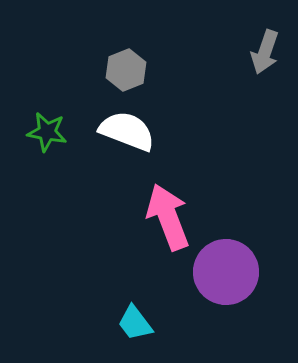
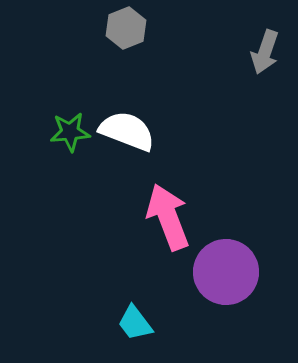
gray hexagon: moved 42 px up
green star: moved 23 px right; rotated 15 degrees counterclockwise
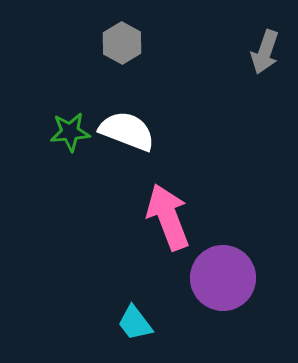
gray hexagon: moved 4 px left, 15 px down; rotated 9 degrees counterclockwise
purple circle: moved 3 px left, 6 px down
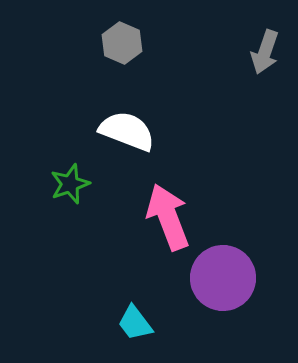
gray hexagon: rotated 6 degrees counterclockwise
green star: moved 52 px down; rotated 15 degrees counterclockwise
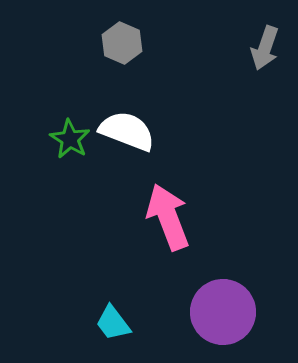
gray arrow: moved 4 px up
green star: moved 45 px up; rotated 21 degrees counterclockwise
purple circle: moved 34 px down
cyan trapezoid: moved 22 px left
